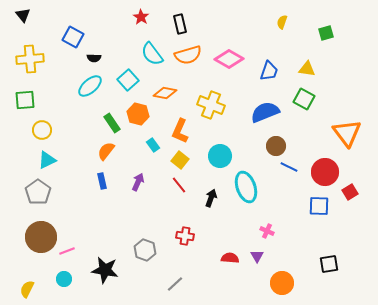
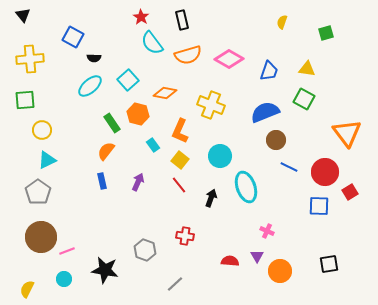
black rectangle at (180, 24): moved 2 px right, 4 px up
cyan semicircle at (152, 54): moved 11 px up
brown circle at (276, 146): moved 6 px up
red semicircle at (230, 258): moved 3 px down
orange circle at (282, 283): moved 2 px left, 12 px up
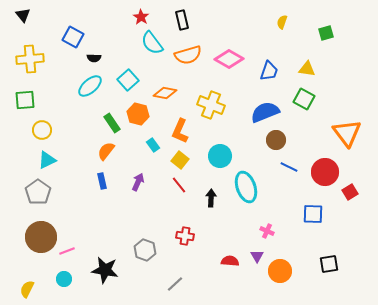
black arrow at (211, 198): rotated 18 degrees counterclockwise
blue square at (319, 206): moved 6 px left, 8 px down
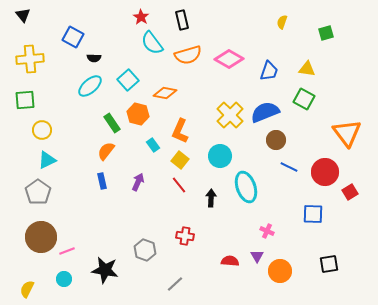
yellow cross at (211, 105): moved 19 px right, 10 px down; rotated 24 degrees clockwise
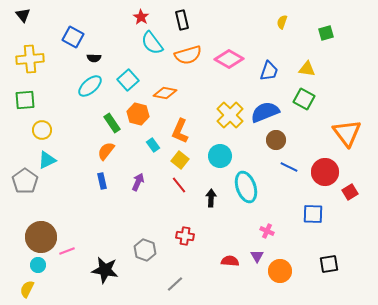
gray pentagon at (38, 192): moved 13 px left, 11 px up
cyan circle at (64, 279): moved 26 px left, 14 px up
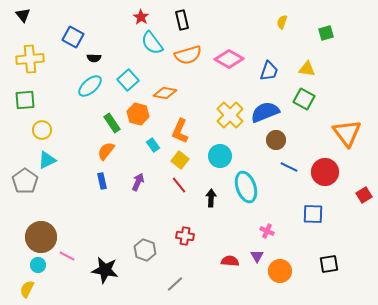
red square at (350, 192): moved 14 px right, 3 px down
pink line at (67, 251): moved 5 px down; rotated 49 degrees clockwise
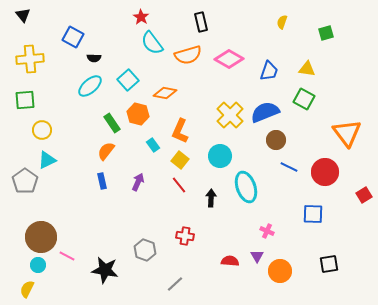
black rectangle at (182, 20): moved 19 px right, 2 px down
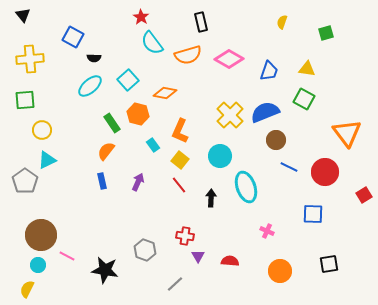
brown circle at (41, 237): moved 2 px up
purple triangle at (257, 256): moved 59 px left
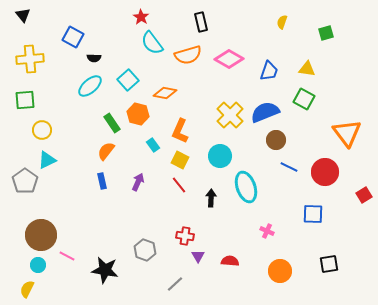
yellow square at (180, 160): rotated 12 degrees counterclockwise
